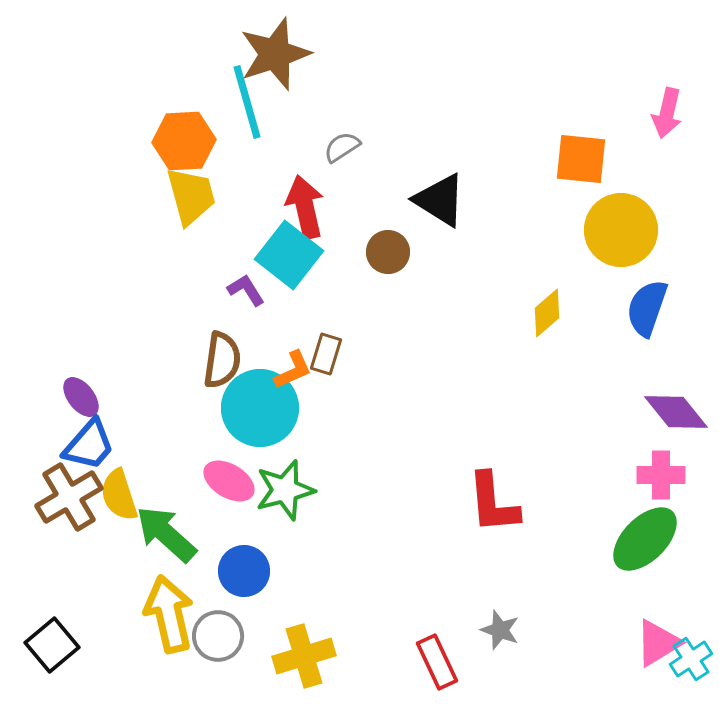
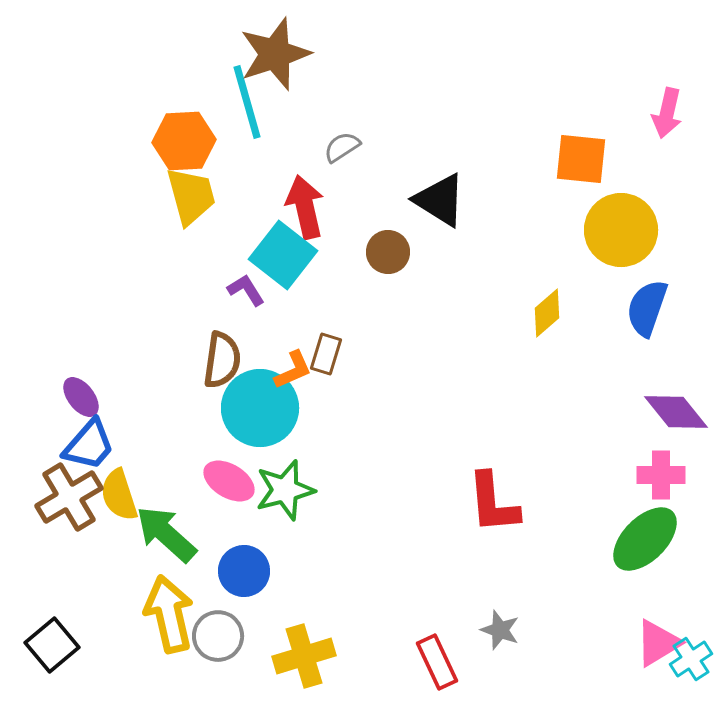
cyan square: moved 6 px left
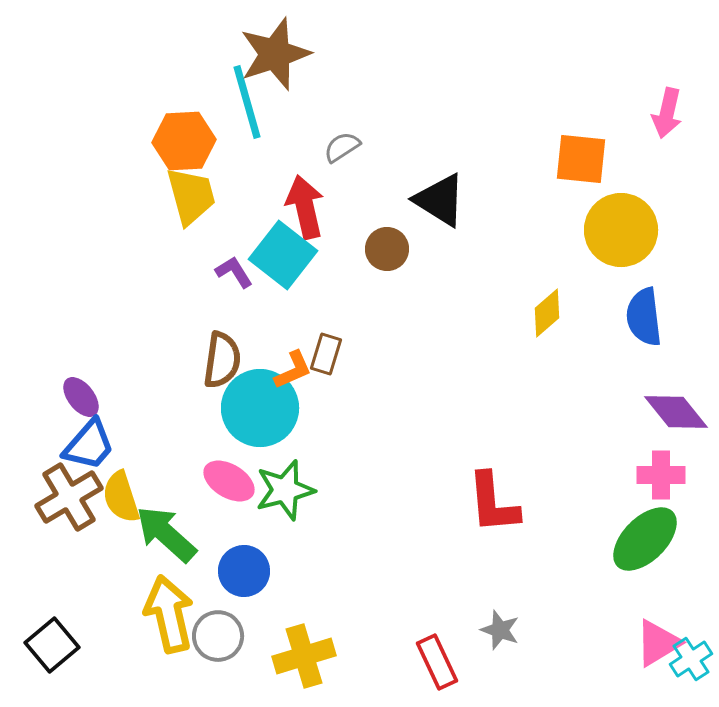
brown circle: moved 1 px left, 3 px up
purple L-shape: moved 12 px left, 18 px up
blue semicircle: moved 3 px left, 9 px down; rotated 26 degrees counterclockwise
yellow semicircle: moved 2 px right, 2 px down
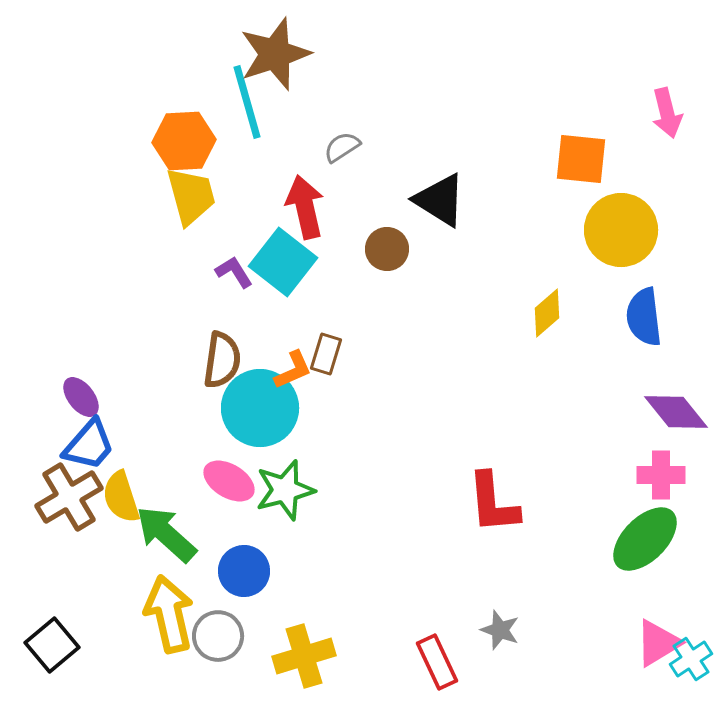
pink arrow: rotated 27 degrees counterclockwise
cyan square: moved 7 px down
